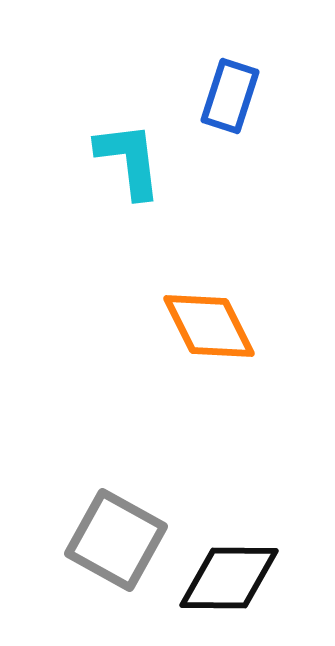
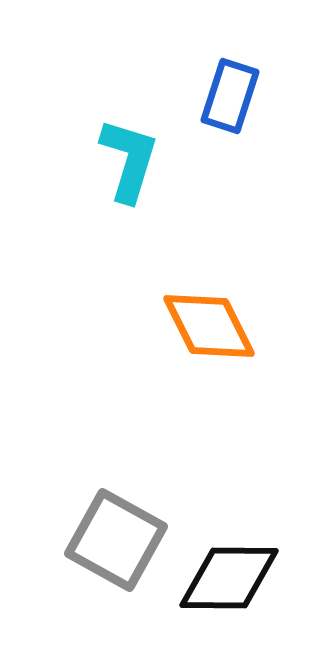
cyan L-shape: rotated 24 degrees clockwise
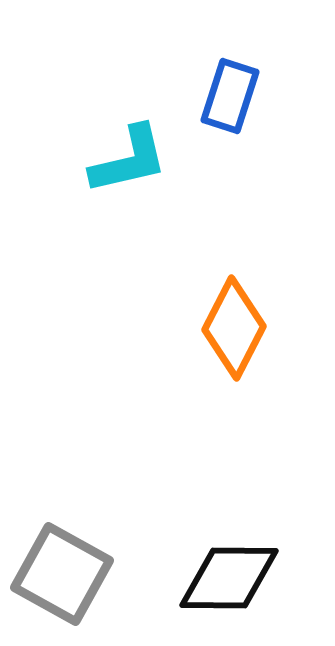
cyan L-shape: rotated 60 degrees clockwise
orange diamond: moved 25 px right, 2 px down; rotated 54 degrees clockwise
gray square: moved 54 px left, 34 px down
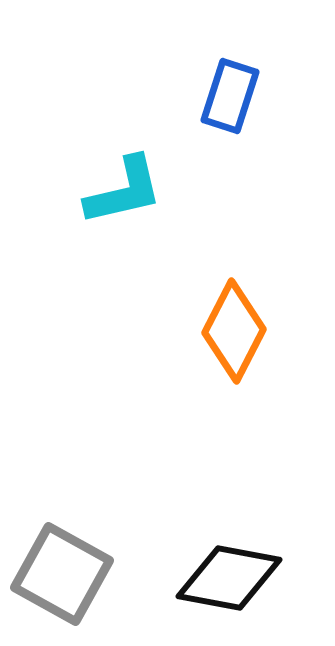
cyan L-shape: moved 5 px left, 31 px down
orange diamond: moved 3 px down
black diamond: rotated 10 degrees clockwise
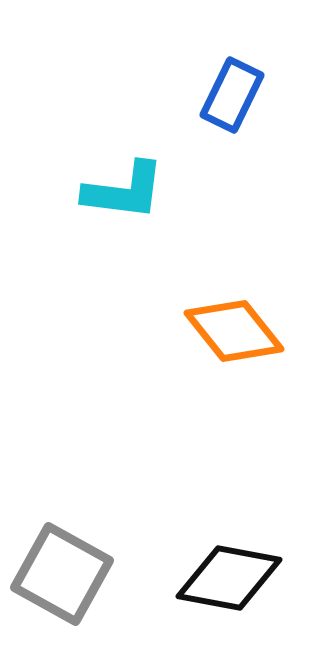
blue rectangle: moved 2 px right, 1 px up; rotated 8 degrees clockwise
cyan L-shape: rotated 20 degrees clockwise
orange diamond: rotated 66 degrees counterclockwise
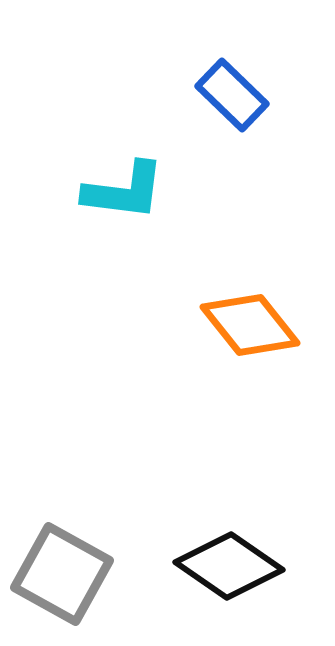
blue rectangle: rotated 72 degrees counterclockwise
orange diamond: moved 16 px right, 6 px up
black diamond: moved 12 px up; rotated 24 degrees clockwise
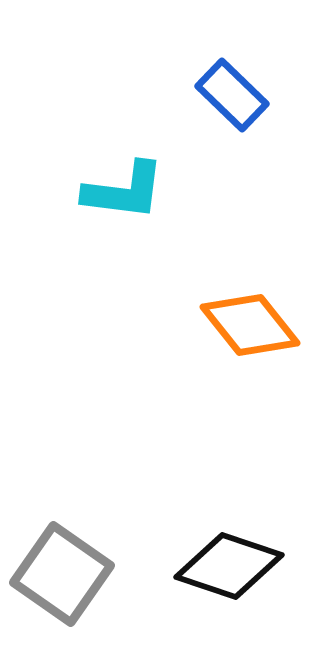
black diamond: rotated 16 degrees counterclockwise
gray square: rotated 6 degrees clockwise
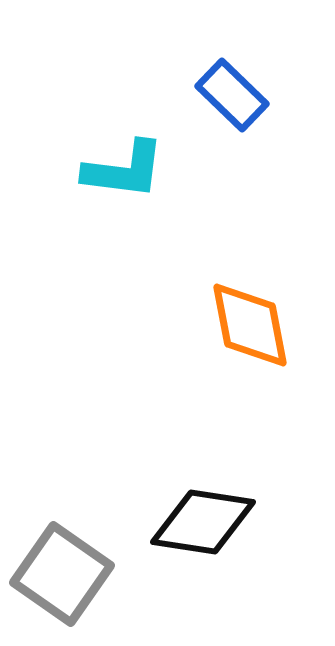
cyan L-shape: moved 21 px up
orange diamond: rotated 28 degrees clockwise
black diamond: moved 26 px left, 44 px up; rotated 10 degrees counterclockwise
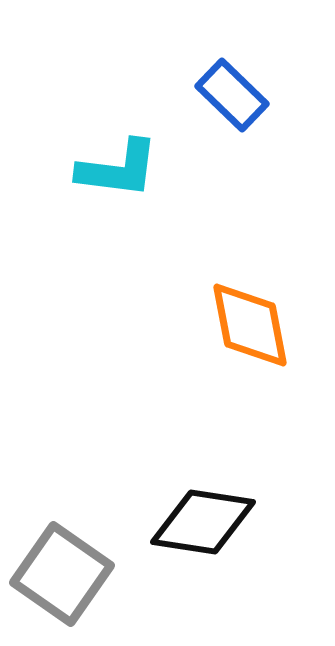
cyan L-shape: moved 6 px left, 1 px up
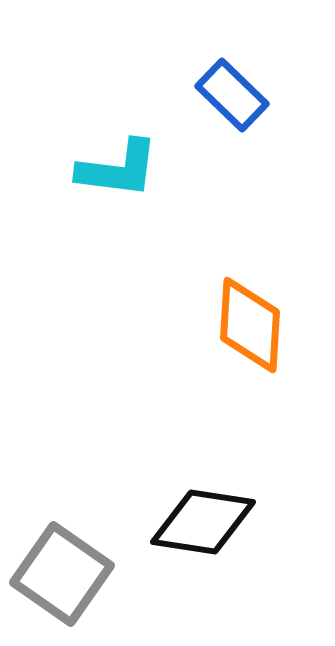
orange diamond: rotated 14 degrees clockwise
